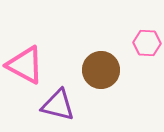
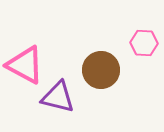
pink hexagon: moved 3 px left
purple triangle: moved 8 px up
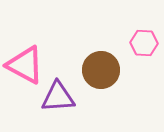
purple triangle: rotated 18 degrees counterclockwise
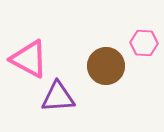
pink triangle: moved 4 px right, 6 px up
brown circle: moved 5 px right, 4 px up
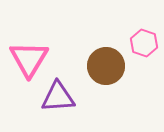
pink hexagon: rotated 16 degrees clockwise
pink triangle: rotated 33 degrees clockwise
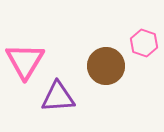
pink triangle: moved 4 px left, 2 px down
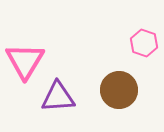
brown circle: moved 13 px right, 24 px down
